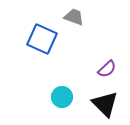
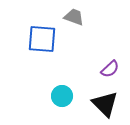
blue square: rotated 20 degrees counterclockwise
purple semicircle: moved 3 px right
cyan circle: moved 1 px up
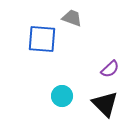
gray trapezoid: moved 2 px left, 1 px down
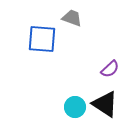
cyan circle: moved 13 px right, 11 px down
black triangle: rotated 12 degrees counterclockwise
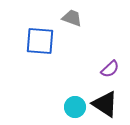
blue square: moved 2 px left, 2 px down
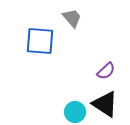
gray trapezoid: rotated 30 degrees clockwise
purple semicircle: moved 4 px left, 2 px down
cyan circle: moved 5 px down
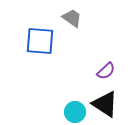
gray trapezoid: rotated 15 degrees counterclockwise
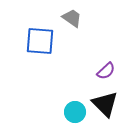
black triangle: rotated 12 degrees clockwise
